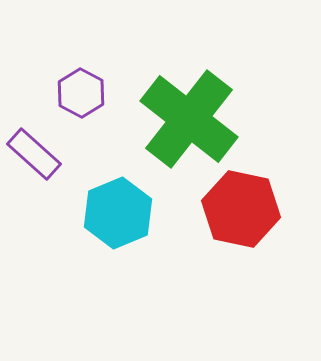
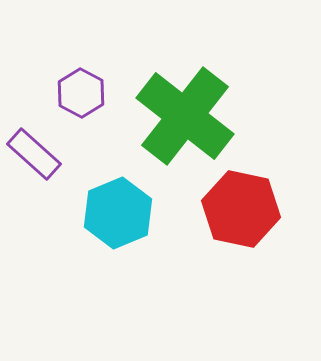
green cross: moved 4 px left, 3 px up
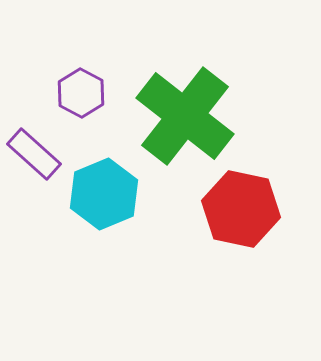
cyan hexagon: moved 14 px left, 19 px up
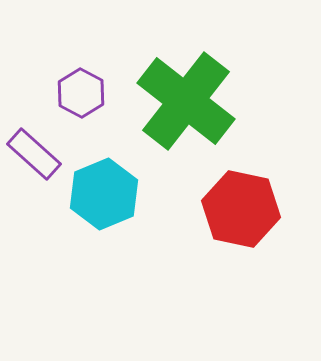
green cross: moved 1 px right, 15 px up
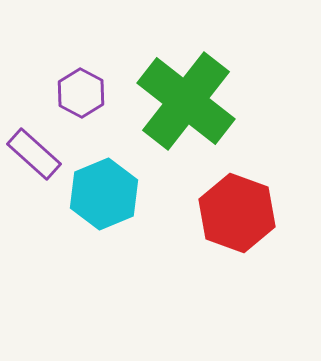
red hexagon: moved 4 px left, 4 px down; rotated 8 degrees clockwise
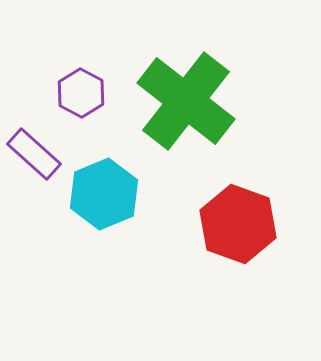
red hexagon: moved 1 px right, 11 px down
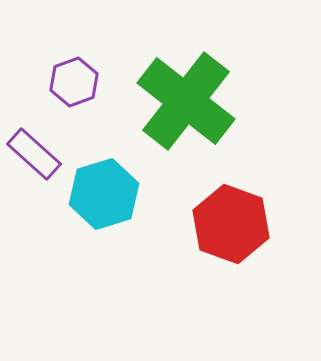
purple hexagon: moved 7 px left, 11 px up; rotated 12 degrees clockwise
cyan hexagon: rotated 6 degrees clockwise
red hexagon: moved 7 px left
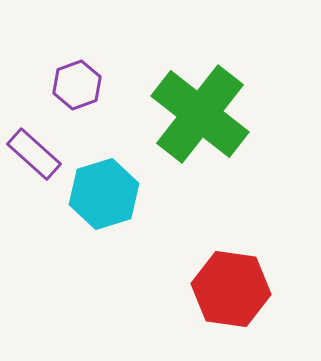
purple hexagon: moved 3 px right, 3 px down
green cross: moved 14 px right, 13 px down
red hexagon: moved 65 px down; rotated 12 degrees counterclockwise
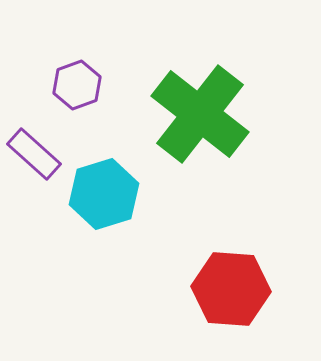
red hexagon: rotated 4 degrees counterclockwise
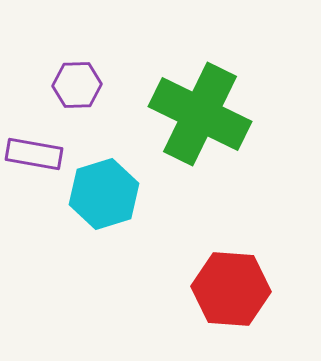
purple hexagon: rotated 18 degrees clockwise
green cross: rotated 12 degrees counterclockwise
purple rectangle: rotated 32 degrees counterclockwise
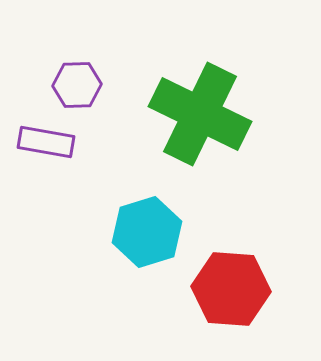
purple rectangle: moved 12 px right, 12 px up
cyan hexagon: moved 43 px right, 38 px down
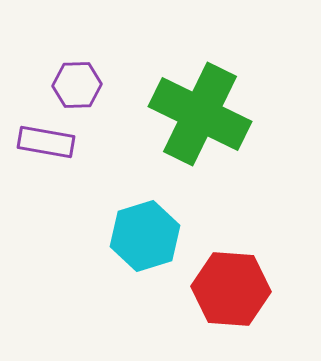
cyan hexagon: moved 2 px left, 4 px down
